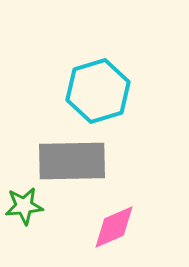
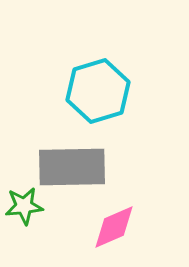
gray rectangle: moved 6 px down
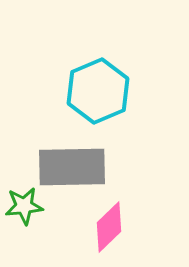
cyan hexagon: rotated 6 degrees counterclockwise
pink diamond: moved 5 px left; rotated 21 degrees counterclockwise
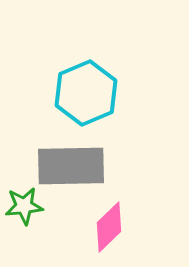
cyan hexagon: moved 12 px left, 2 px down
gray rectangle: moved 1 px left, 1 px up
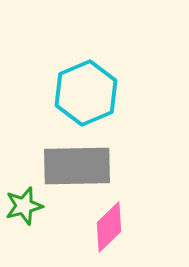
gray rectangle: moved 6 px right
green star: rotated 9 degrees counterclockwise
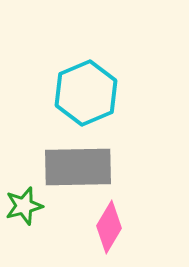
gray rectangle: moved 1 px right, 1 px down
pink diamond: rotated 15 degrees counterclockwise
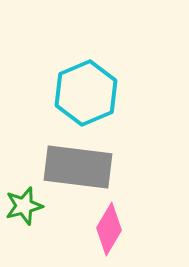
gray rectangle: rotated 8 degrees clockwise
pink diamond: moved 2 px down
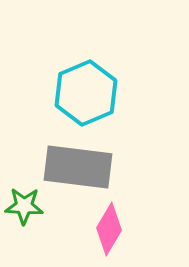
green star: rotated 18 degrees clockwise
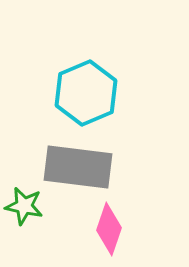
green star: rotated 9 degrees clockwise
pink diamond: rotated 12 degrees counterclockwise
